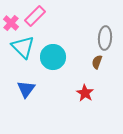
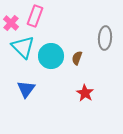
pink rectangle: rotated 25 degrees counterclockwise
cyan circle: moved 2 px left, 1 px up
brown semicircle: moved 20 px left, 4 px up
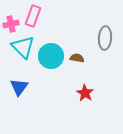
pink rectangle: moved 2 px left
pink cross: moved 1 px down; rotated 35 degrees clockwise
brown semicircle: rotated 80 degrees clockwise
blue triangle: moved 7 px left, 2 px up
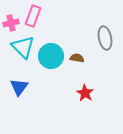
pink cross: moved 1 px up
gray ellipse: rotated 15 degrees counterclockwise
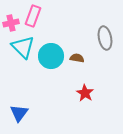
blue triangle: moved 26 px down
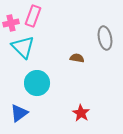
cyan circle: moved 14 px left, 27 px down
red star: moved 4 px left, 20 px down
blue triangle: rotated 18 degrees clockwise
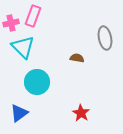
cyan circle: moved 1 px up
